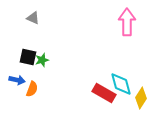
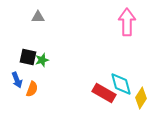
gray triangle: moved 5 px right, 1 px up; rotated 24 degrees counterclockwise
blue arrow: rotated 56 degrees clockwise
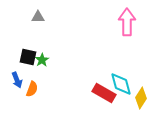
green star: rotated 16 degrees counterclockwise
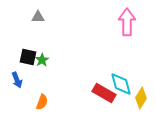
orange semicircle: moved 10 px right, 13 px down
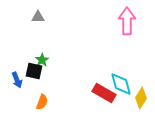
pink arrow: moved 1 px up
black square: moved 6 px right, 14 px down
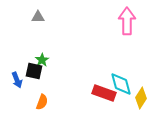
red rectangle: rotated 10 degrees counterclockwise
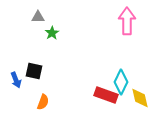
green star: moved 10 px right, 27 px up
blue arrow: moved 1 px left
cyan diamond: moved 2 px up; rotated 40 degrees clockwise
red rectangle: moved 2 px right, 2 px down
yellow diamond: moved 1 px left; rotated 45 degrees counterclockwise
orange semicircle: moved 1 px right
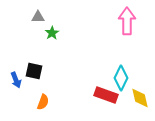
cyan diamond: moved 4 px up
